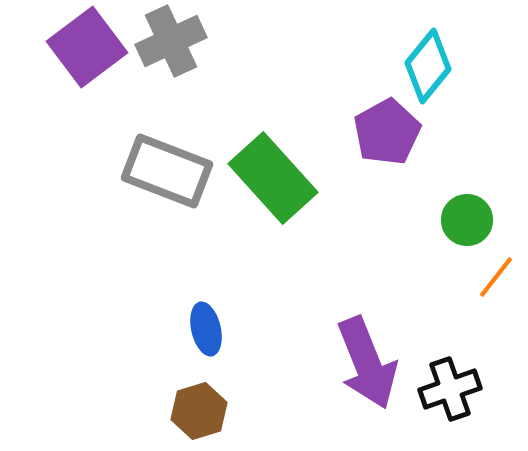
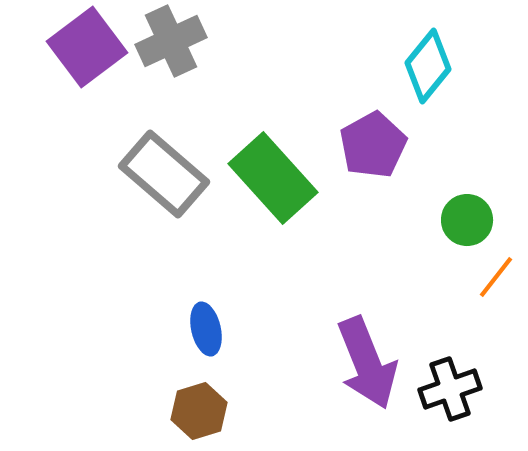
purple pentagon: moved 14 px left, 13 px down
gray rectangle: moved 3 px left, 3 px down; rotated 20 degrees clockwise
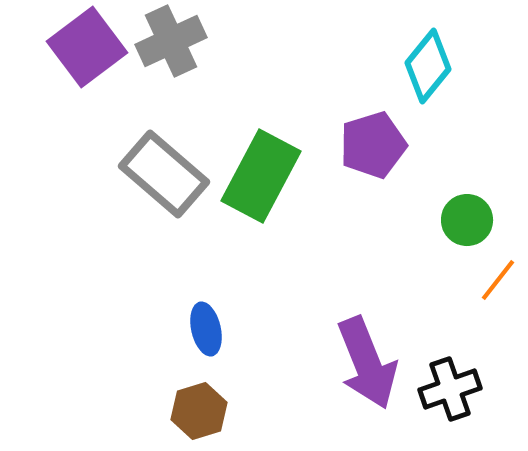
purple pentagon: rotated 12 degrees clockwise
green rectangle: moved 12 px left, 2 px up; rotated 70 degrees clockwise
orange line: moved 2 px right, 3 px down
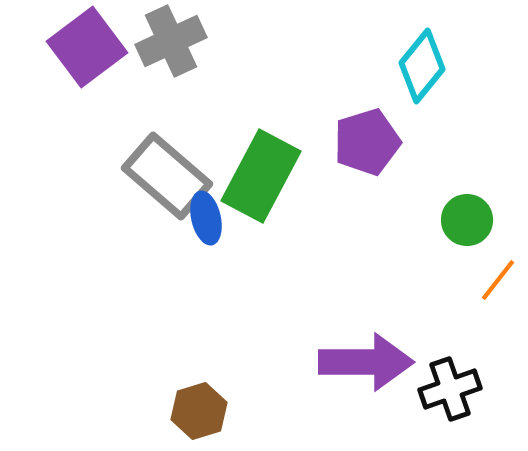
cyan diamond: moved 6 px left
purple pentagon: moved 6 px left, 3 px up
gray rectangle: moved 3 px right, 2 px down
blue ellipse: moved 111 px up
purple arrow: moved 1 px left, 1 px up; rotated 68 degrees counterclockwise
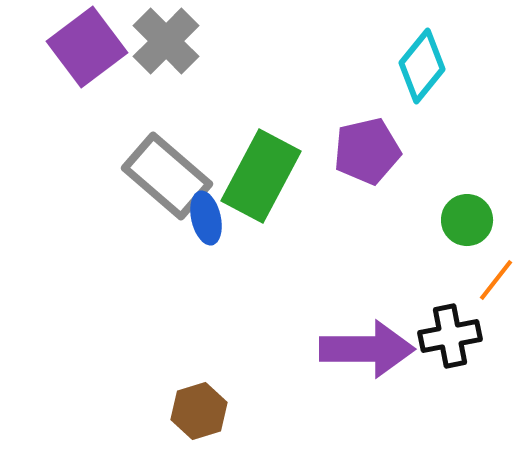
gray cross: moved 5 px left; rotated 20 degrees counterclockwise
purple pentagon: moved 9 px down; rotated 4 degrees clockwise
orange line: moved 2 px left
purple arrow: moved 1 px right, 13 px up
black cross: moved 53 px up; rotated 8 degrees clockwise
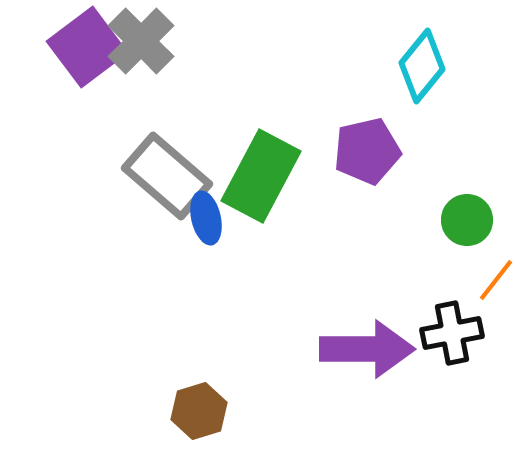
gray cross: moved 25 px left
black cross: moved 2 px right, 3 px up
